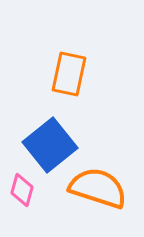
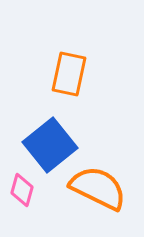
orange semicircle: rotated 8 degrees clockwise
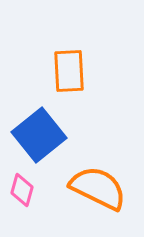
orange rectangle: moved 3 px up; rotated 15 degrees counterclockwise
blue square: moved 11 px left, 10 px up
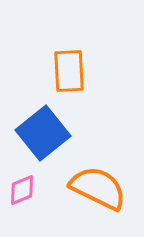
blue square: moved 4 px right, 2 px up
pink diamond: rotated 52 degrees clockwise
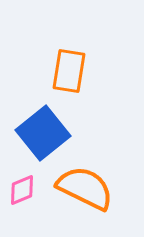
orange rectangle: rotated 12 degrees clockwise
orange semicircle: moved 13 px left
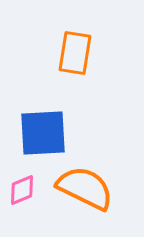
orange rectangle: moved 6 px right, 18 px up
blue square: rotated 36 degrees clockwise
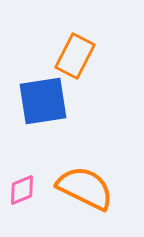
orange rectangle: moved 3 px down; rotated 18 degrees clockwise
blue square: moved 32 px up; rotated 6 degrees counterclockwise
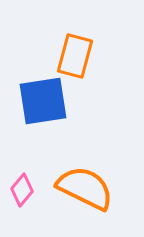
orange rectangle: rotated 12 degrees counterclockwise
pink diamond: rotated 28 degrees counterclockwise
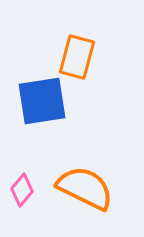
orange rectangle: moved 2 px right, 1 px down
blue square: moved 1 px left
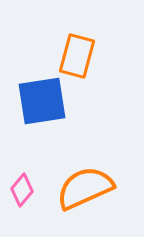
orange rectangle: moved 1 px up
orange semicircle: rotated 50 degrees counterclockwise
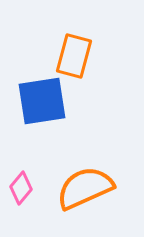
orange rectangle: moved 3 px left
pink diamond: moved 1 px left, 2 px up
